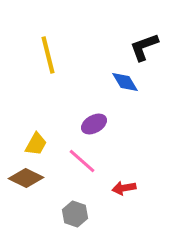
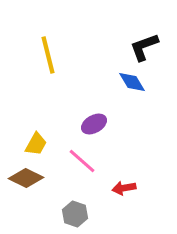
blue diamond: moved 7 px right
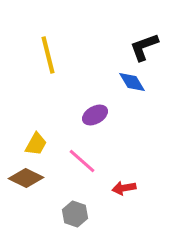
purple ellipse: moved 1 px right, 9 px up
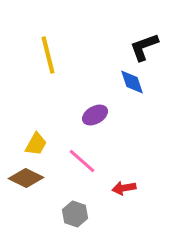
blue diamond: rotated 12 degrees clockwise
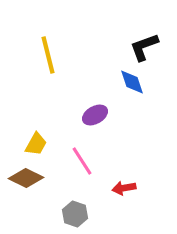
pink line: rotated 16 degrees clockwise
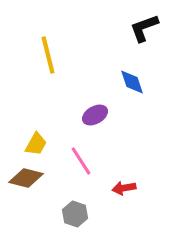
black L-shape: moved 19 px up
pink line: moved 1 px left
brown diamond: rotated 12 degrees counterclockwise
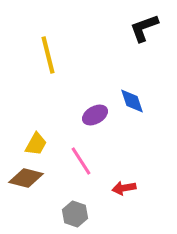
blue diamond: moved 19 px down
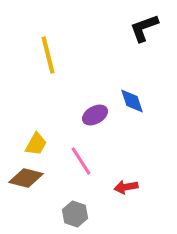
red arrow: moved 2 px right, 1 px up
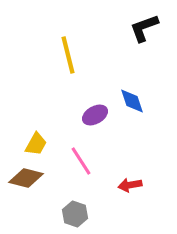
yellow line: moved 20 px right
red arrow: moved 4 px right, 2 px up
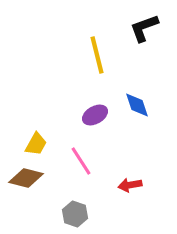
yellow line: moved 29 px right
blue diamond: moved 5 px right, 4 px down
